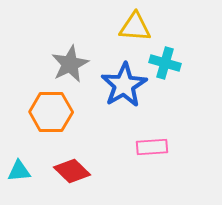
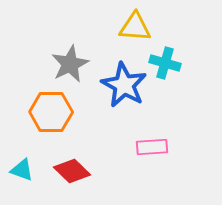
blue star: rotated 12 degrees counterclockwise
cyan triangle: moved 3 px right, 1 px up; rotated 25 degrees clockwise
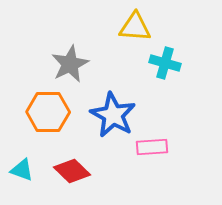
blue star: moved 11 px left, 30 px down
orange hexagon: moved 3 px left
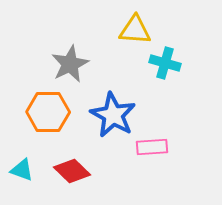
yellow triangle: moved 3 px down
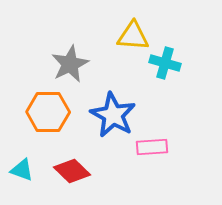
yellow triangle: moved 2 px left, 6 px down
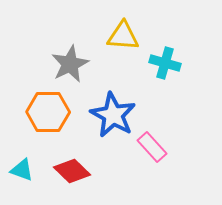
yellow triangle: moved 10 px left
pink rectangle: rotated 52 degrees clockwise
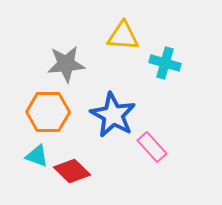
gray star: moved 4 px left; rotated 21 degrees clockwise
cyan triangle: moved 15 px right, 14 px up
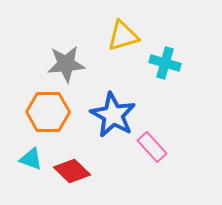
yellow triangle: rotated 20 degrees counterclockwise
cyan triangle: moved 6 px left, 3 px down
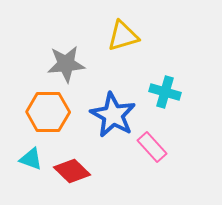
cyan cross: moved 29 px down
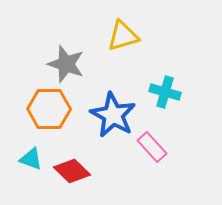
gray star: rotated 24 degrees clockwise
orange hexagon: moved 1 px right, 3 px up
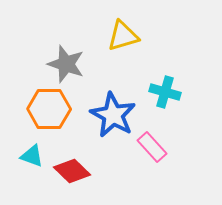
cyan triangle: moved 1 px right, 3 px up
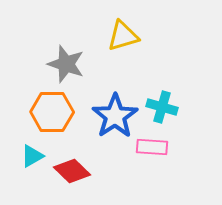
cyan cross: moved 3 px left, 15 px down
orange hexagon: moved 3 px right, 3 px down
blue star: moved 2 px right, 1 px down; rotated 9 degrees clockwise
pink rectangle: rotated 44 degrees counterclockwise
cyan triangle: rotated 50 degrees counterclockwise
